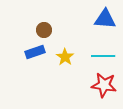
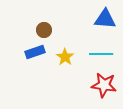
cyan line: moved 2 px left, 2 px up
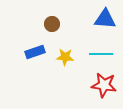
brown circle: moved 8 px right, 6 px up
yellow star: rotated 30 degrees counterclockwise
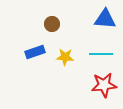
red star: rotated 15 degrees counterclockwise
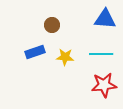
brown circle: moved 1 px down
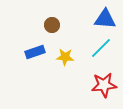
cyan line: moved 6 px up; rotated 45 degrees counterclockwise
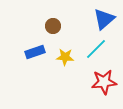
blue triangle: moved 1 px left; rotated 45 degrees counterclockwise
brown circle: moved 1 px right, 1 px down
cyan line: moved 5 px left, 1 px down
red star: moved 3 px up
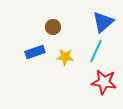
blue triangle: moved 1 px left, 3 px down
brown circle: moved 1 px down
cyan line: moved 2 px down; rotated 20 degrees counterclockwise
red star: rotated 15 degrees clockwise
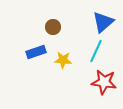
blue rectangle: moved 1 px right
yellow star: moved 2 px left, 3 px down
